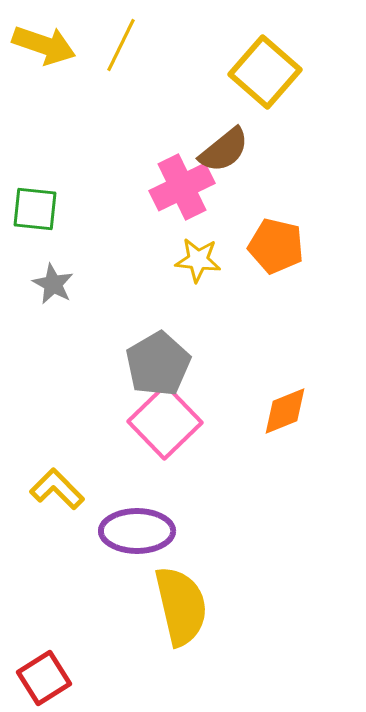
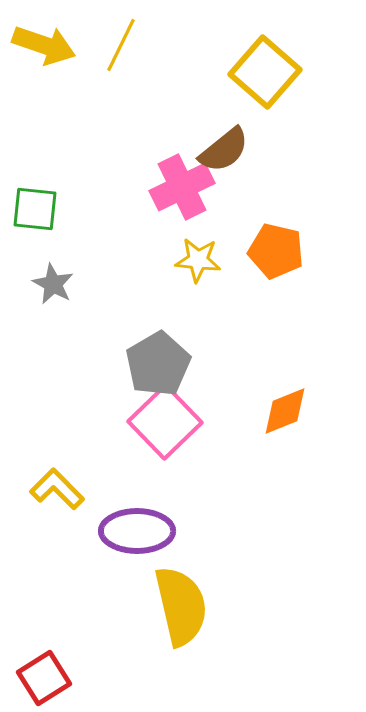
orange pentagon: moved 5 px down
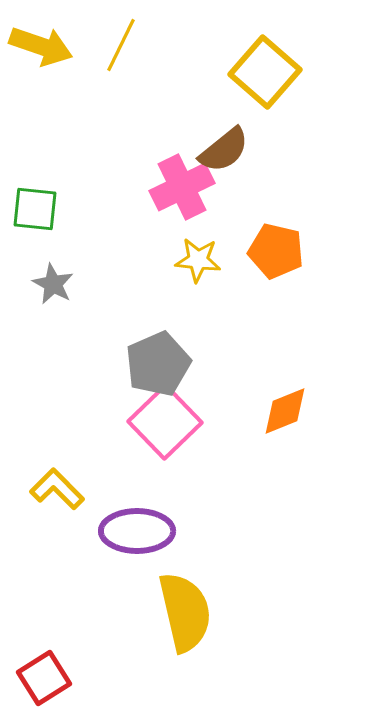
yellow arrow: moved 3 px left, 1 px down
gray pentagon: rotated 6 degrees clockwise
yellow semicircle: moved 4 px right, 6 px down
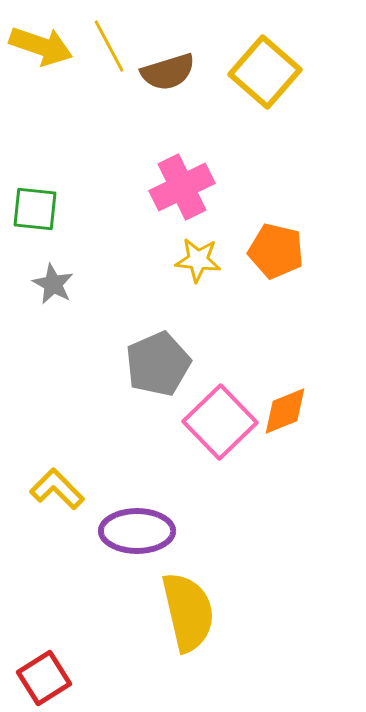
yellow line: moved 12 px left, 1 px down; rotated 54 degrees counterclockwise
brown semicircle: moved 56 px left, 78 px up; rotated 22 degrees clockwise
pink square: moved 55 px right
yellow semicircle: moved 3 px right
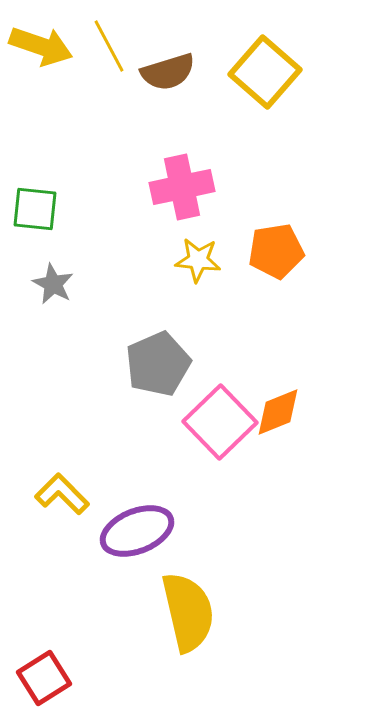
pink cross: rotated 14 degrees clockwise
orange pentagon: rotated 22 degrees counterclockwise
orange diamond: moved 7 px left, 1 px down
yellow L-shape: moved 5 px right, 5 px down
purple ellipse: rotated 22 degrees counterclockwise
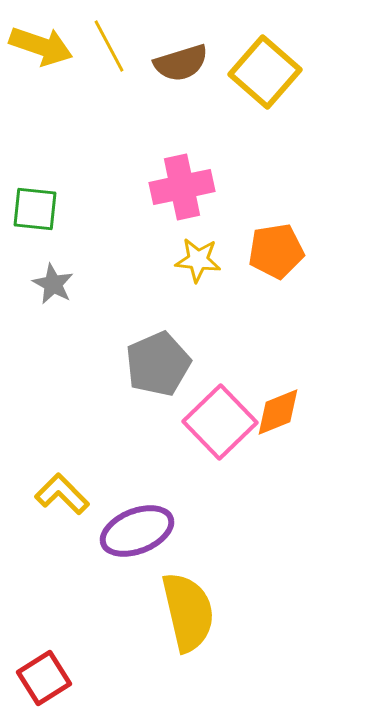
brown semicircle: moved 13 px right, 9 px up
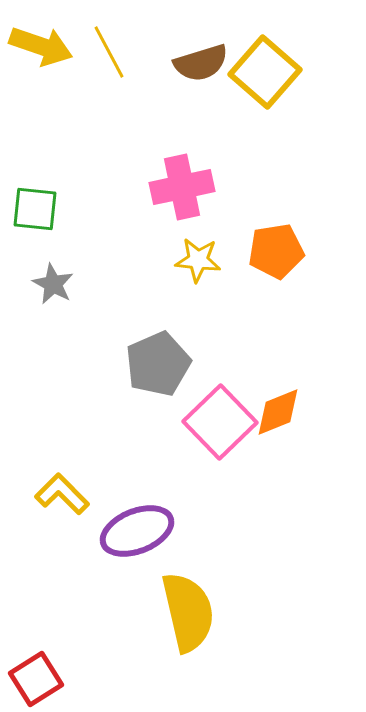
yellow line: moved 6 px down
brown semicircle: moved 20 px right
red square: moved 8 px left, 1 px down
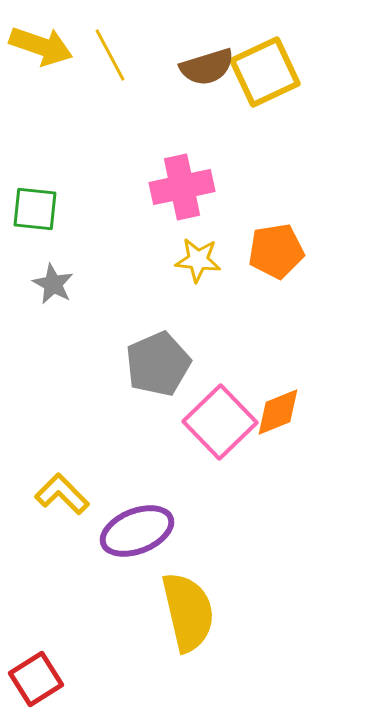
yellow line: moved 1 px right, 3 px down
brown semicircle: moved 6 px right, 4 px down
yellow square: rotated 24 degrees clockwise
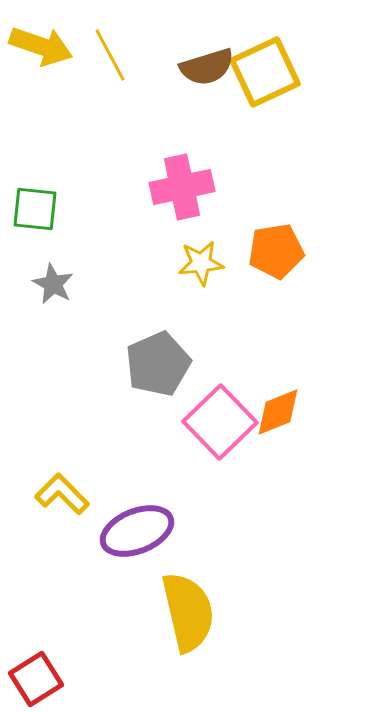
yellow star: moved 3 px right, 3 px down; rotated 12 degrees counterclockwise
